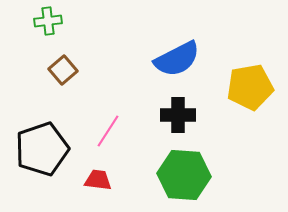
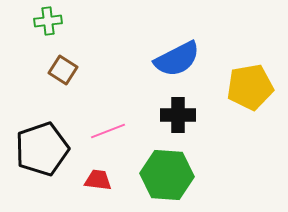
brown square: rotated 16 degrees counterclockwise
pink line: rotated 36 degrees clockwise
green hexagon: moved 17 px left
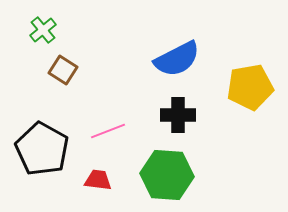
green cross: moved 5 px left, 9 px down; rotated 32 degrees counterclockwise
black pentagon: rotated 24 degrees counterclockwise
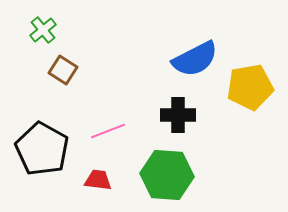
blue semicircle: moved 18 px right
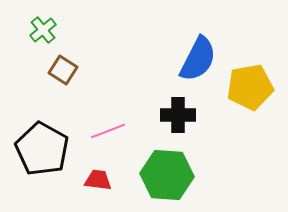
blue semicircle: moved 3 px right; rotated 36 degrees counterclockwise
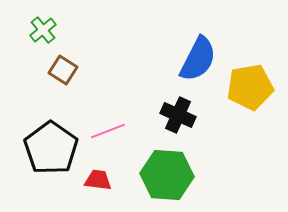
black cross: rotated 24 degrees clockwise
black pentagon: moved 9 px right, 1 px up; rotated 6 degrees clockwise
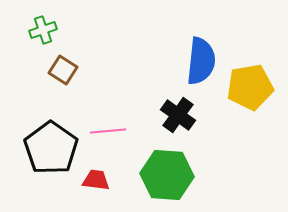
green cross: rotated 20 degrees clockwise
blue semicircle: moved 3 px right, 2 px down; rotated 21 degrees counterclockwise
black cross: rotated 12 degrees clockwise
pink line: rotated 16 degrees clockwise
red trapezoid: moved 2 px left
